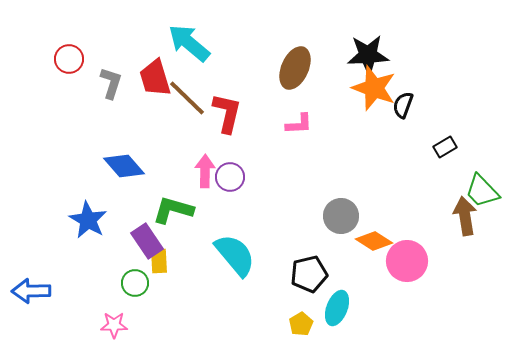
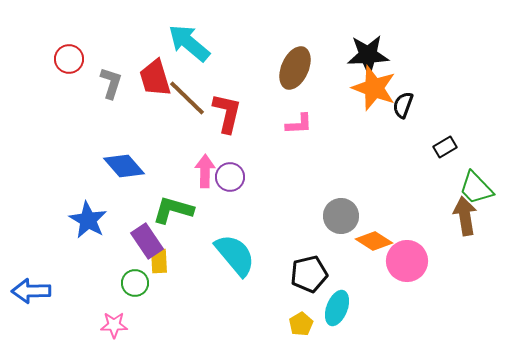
green trapezoid: moved 6 px left, 3 px up
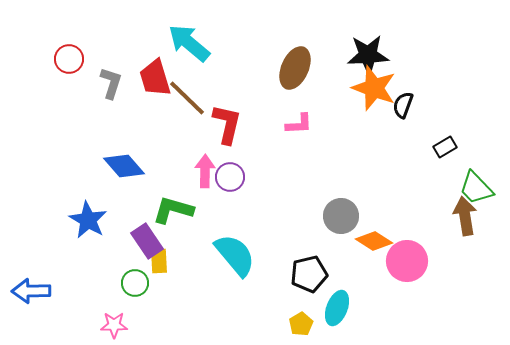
red L-shape: moved 11 px down
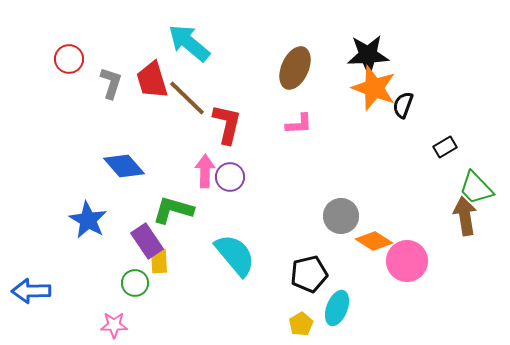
red trapezoid: moved 3 px left, 2 px down
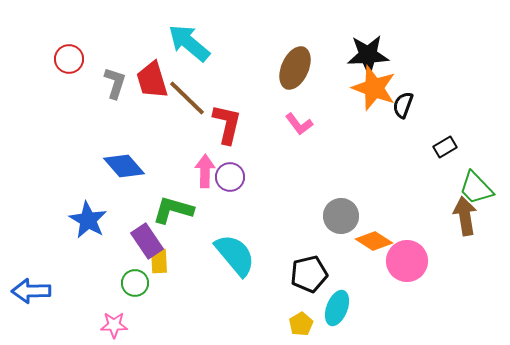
gray L-shape: moved 4 px right
pink L-shape: rotated 56 degrees clockwise
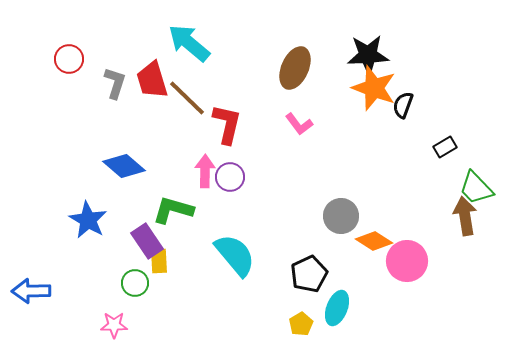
blue diamond: rotated 9 degrees counterclockwise
black pentagon: rotated 12 degrees counterclockwise
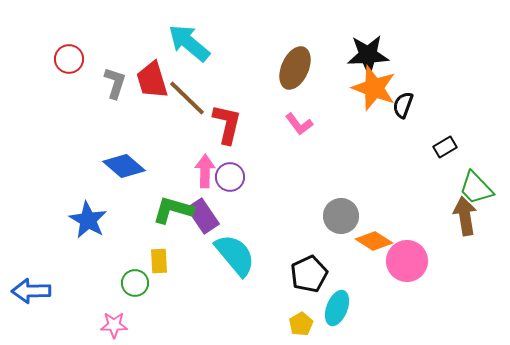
purple rectangle: moved 56 px right, 25 px up
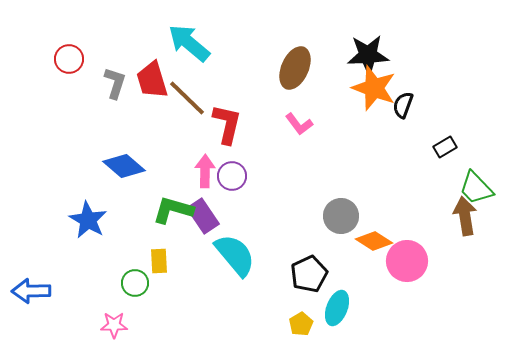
purple circle: moved 2 px right, 1 px up
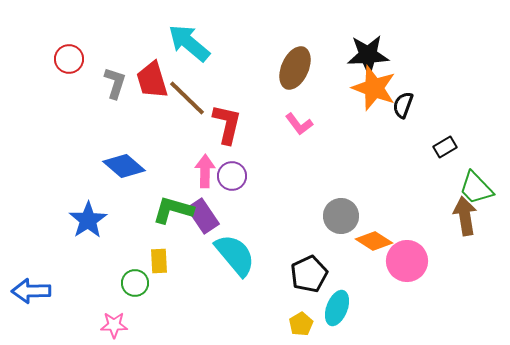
blue star: rotated 9 degrees clockwise
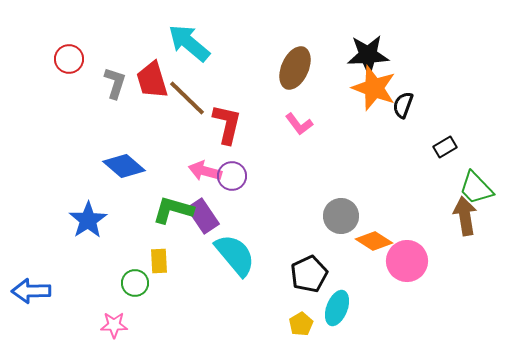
pink arrow: rotated 76 degrees counterclockwise
